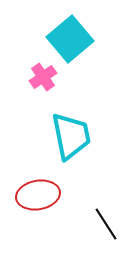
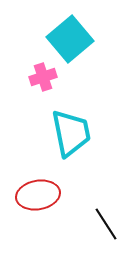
pink cross: rotated 16 degrees clockwise
cyan trapezoid: moved 3 px up
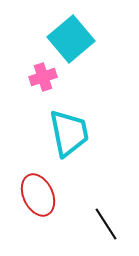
cyan square: moved 1 px right
cyan trapezoid: moved 2 px left
red ellipse: rotated 75 degrees clockwise
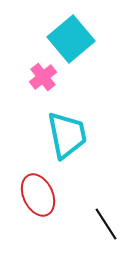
pink cross: rotated 20 degrees counterclockwise
cyan trapezoid: moved 2 px left, 2 px down
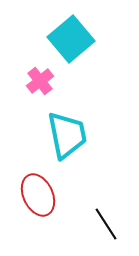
pink cross: moved 3 px left, 4 px down
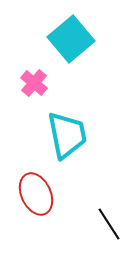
pink cross: moved 6 px left, 2 px down; rotated 12 degrees counterclockwise
red ellipse: moved 2 px left, 1 px up
black line: moved 3 px right
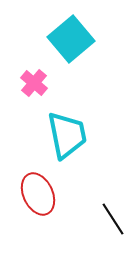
red ellipse: moved 2 px right
black line: moved 4 px right, 5 px up
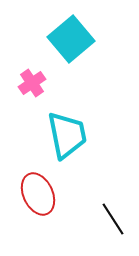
pink cross: moved 2 px left; rotated 16 degrees clockwise
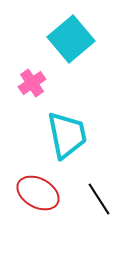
red ellipse: moved 1 px up; rotated 36 degrees counterclockwise
black line: moved 14 px left, 20 px up
